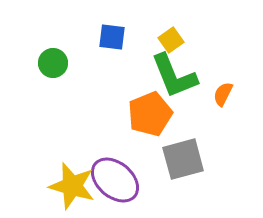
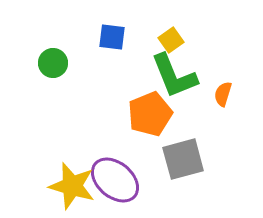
orange semicircle: rotated 10 degrees counterclockwise
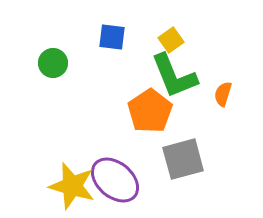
orange pentagon: moved 3 px up; rotated 12 degrees counterclockwise
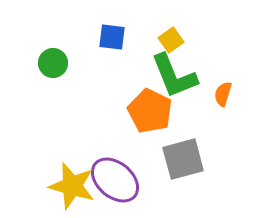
orange pentagon: rotated 12 degrees counterclockwise
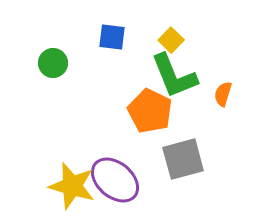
yellow square: rotated 10 degrees counterclockwise
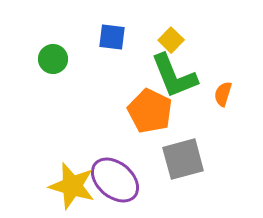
green circle: moved 4 px up
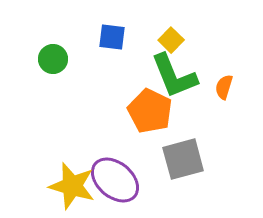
orange semicircle: moved 1 px right, 7 px up
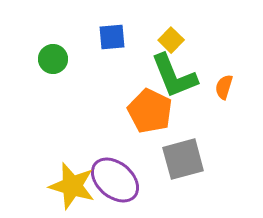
blue square: rotated 12 degrees counterclockwise
